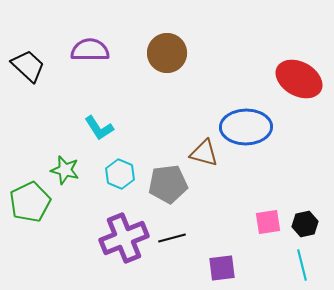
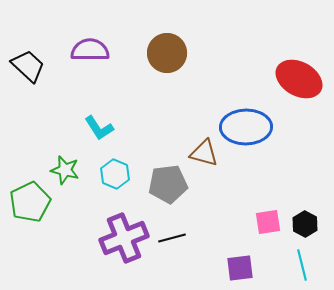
cyan hexagon: moved 5 px left
black hexagon: rotated 20 degrees counterclockwise
purple square: moved 18 px right
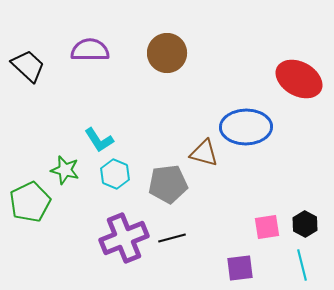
cyan L-shape: moved 12 px down
pink square: moved 1 px left, 5 px down
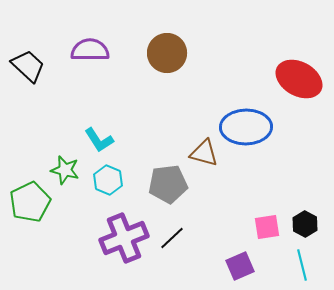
cyan hexagon: moved 7 px left, 6 px down
black line: rotated 28 degrees counterclockwise
purple square: moved 2 px up; rotated 16 degrees counterclockwise
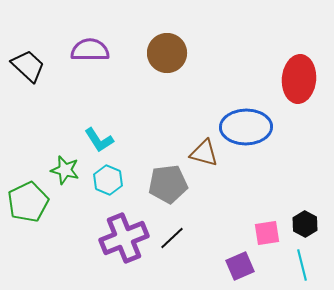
red ellipse: rotated 66 degrees clockwise
green pentagon: moved 2 px left
pink square: moved 6 px down
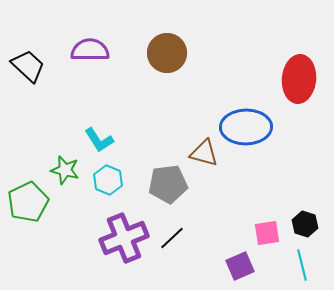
black hexagon: rotated 10 degrees counterclockwise
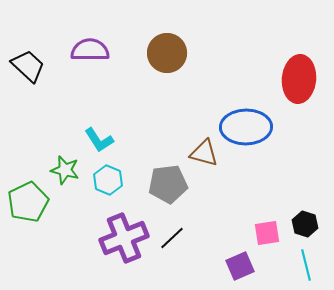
cyan line: moved 4 px right
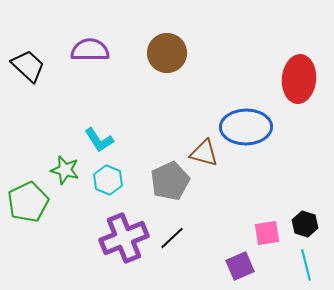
gray pentagon: moved 2 px right, 3 px up; rotated 18 degrees counterclockwise
